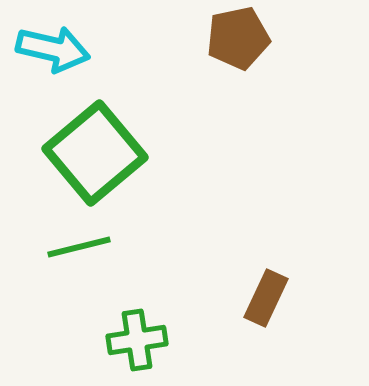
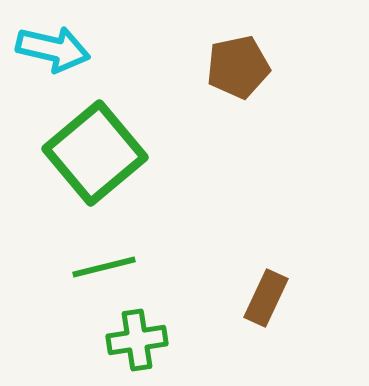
brown pentagon: moved 29 px down
green line: moved 25 px right, 20 px down
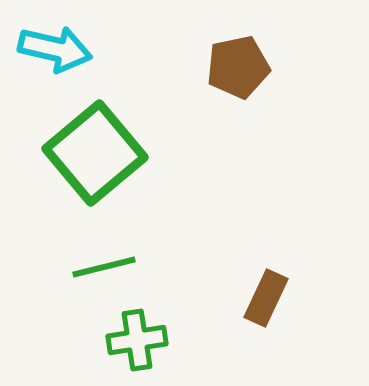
cyan arrow: moved 2 px right
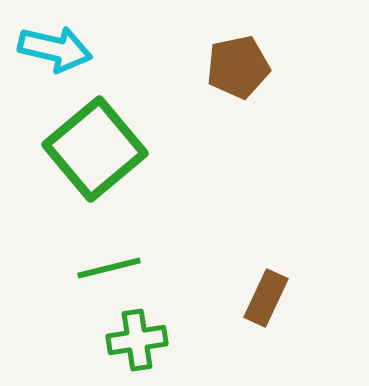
green square: moved 4 px up
green line: moved 5 px right, 1 px down
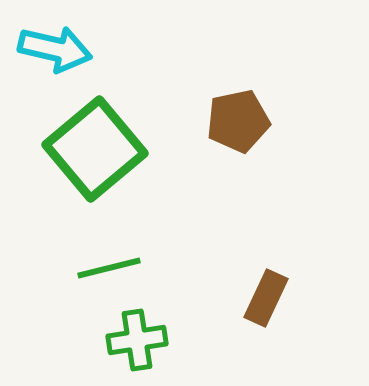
brown pentagon: moved 54 px down
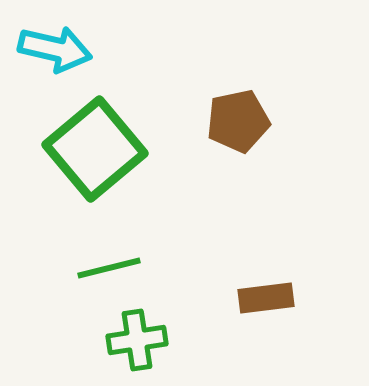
brown rectangle: rotated 58 degrees clockwise
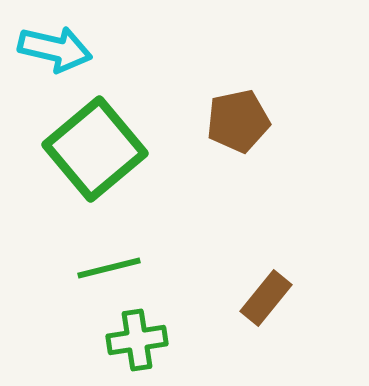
brown rectangle: rotated 44 degrees counterclockwise
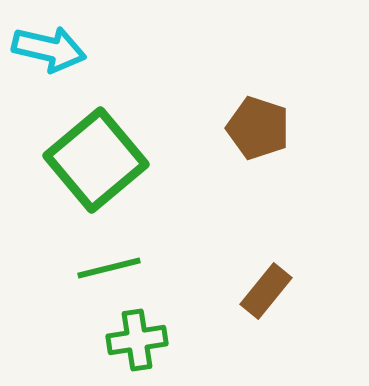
cyan arrow: moved 6 px left
brown pentagon: moved 20 px right, 7 px down; rotated 30 degrees clockwise
green square: moved 1 px right, 11 px down
brown rectangle: moved 7 px up
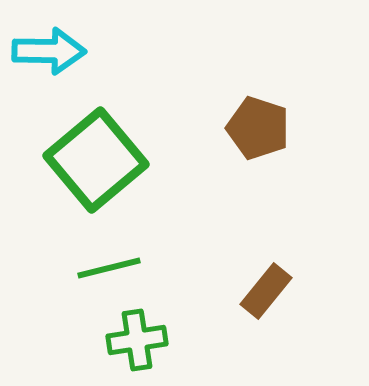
cyan arrow: moved 2 px down; rotated 12 degrees counterclockwise
